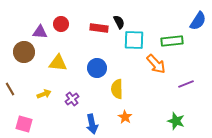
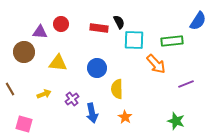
blue arrow: moved 11 px up
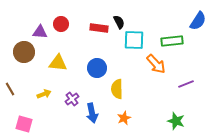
orange star: moved 1 px left, 1 px down; rotated 16 degrees clockwise
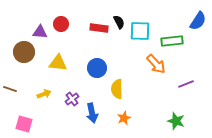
cyan square: moved 6 px right, 9 px up
brown line: rotated 40 degrees counterclockwise
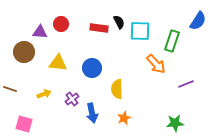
green rectangle: rotated 65 degrees counterclockwise
blue circle: moved 5 px left
green star: moved 1 px left, 2 px down; rotated 24 degrees counterclockwise
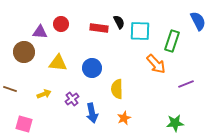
blue semicircle: rotated 60 degrees counterclockwise
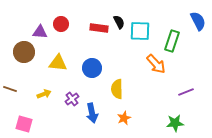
purple line: moved 8 px down
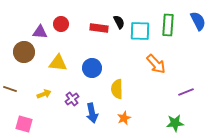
green rectangle: moved 4 px left, 16 px up; rotated 15 degrees counterclockwise
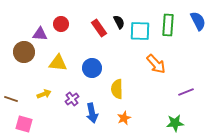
red rectangle: rotated 48 degrees clockwise
purple triangle: moved 2 px down
brown line: moved 1 px right, 10 px down
